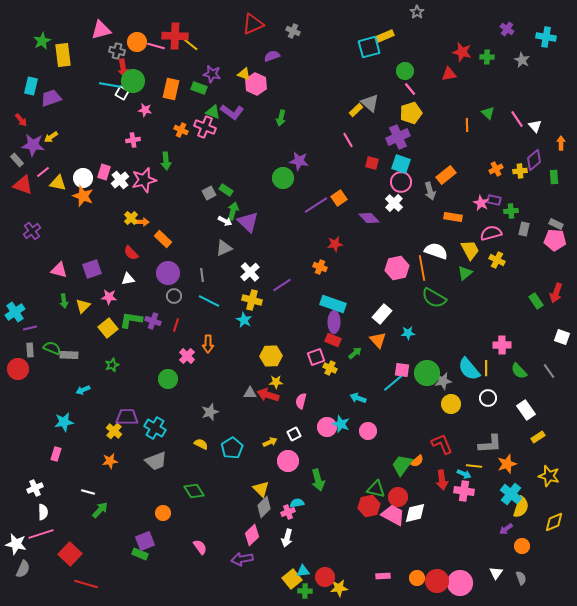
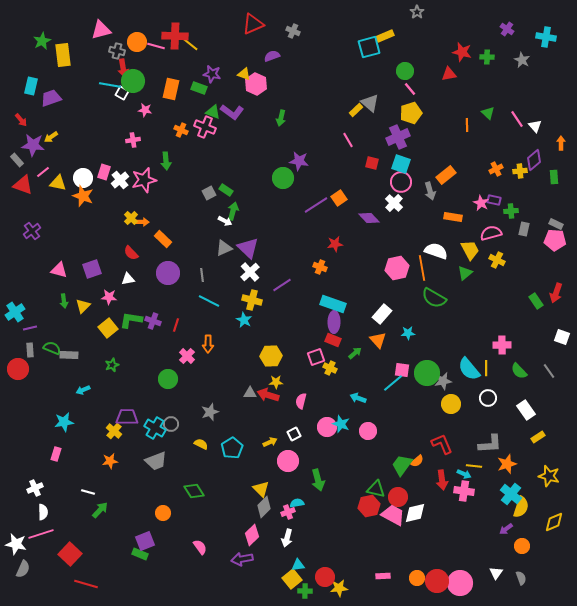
purple triangle at (248, 222): moved 26 px down
gray circle at (174, 296): moved 3 px left, 128 px down
cyan triangle at (303, 571): moved 5 px left, 6 px up
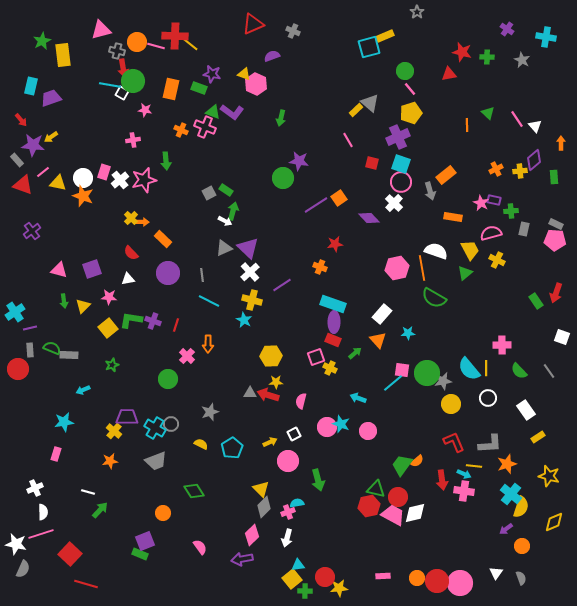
red L-shape at (442, 444): moved 12 px right, 2 px up
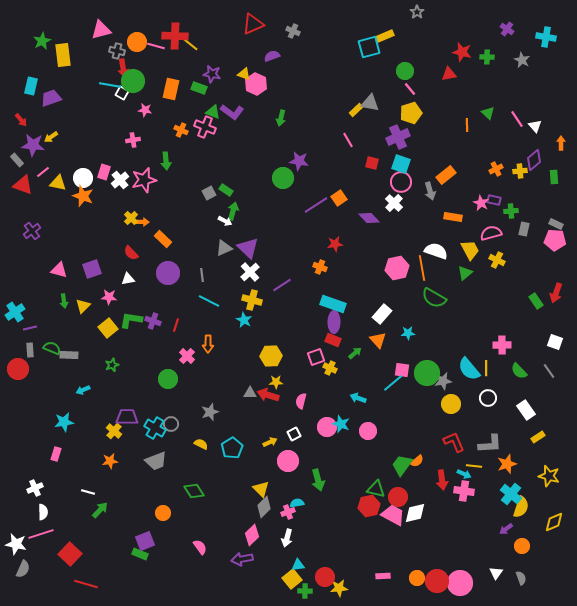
gray triangle at (370, 103): rotated 30 degrees counterclockwise
white square at (562, 337): moved 7 px left, 5 px down
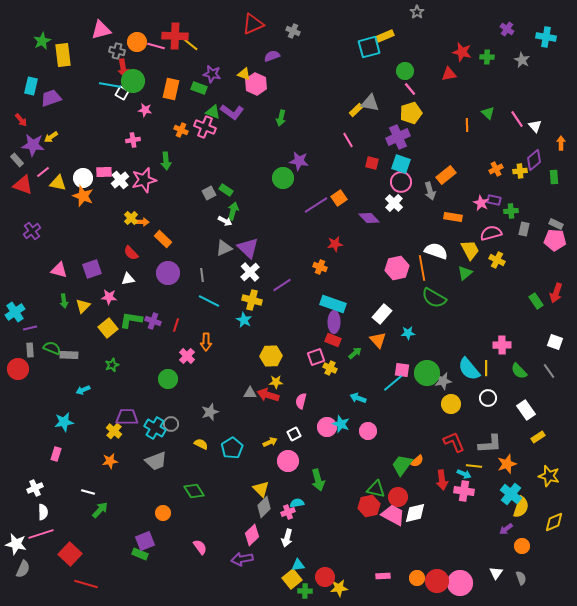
pink rectangle at (104, 172): rotated 70 degrees clockwise
orange arrow at (208, 344): moved 2 px left, 2 px up
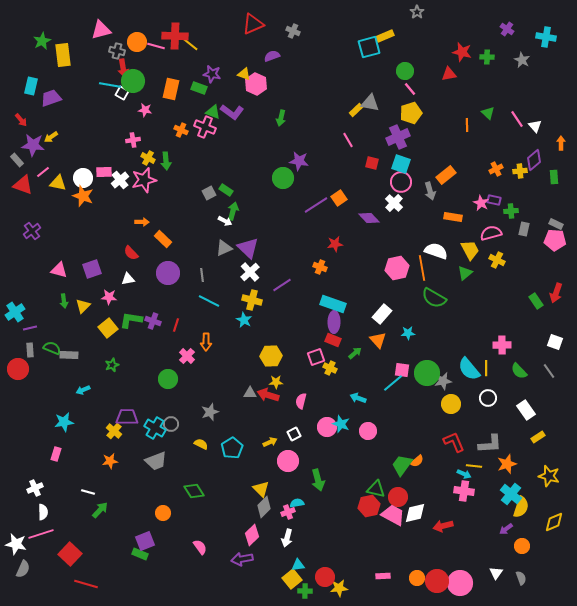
yellow cross at (131, 218): moved 17 px right, 60 px up; rotated 16 degrees counterclockwise
red arrow at (442, 480): moved 1 px right, 46 px down; rotated 84 degrees clockwise
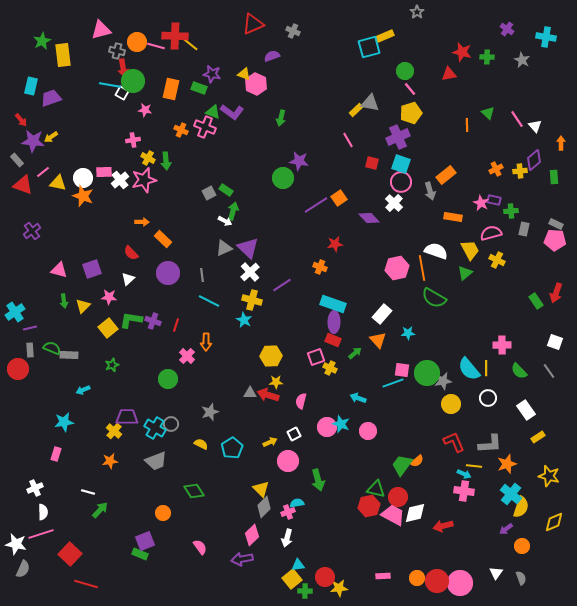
purple star at (33, 145): moved 4 px up
white triangle at (128, 279): rotated 32 degrees counterclockwise
cyan line at (393, 383): rotated 20 degrees clockwise
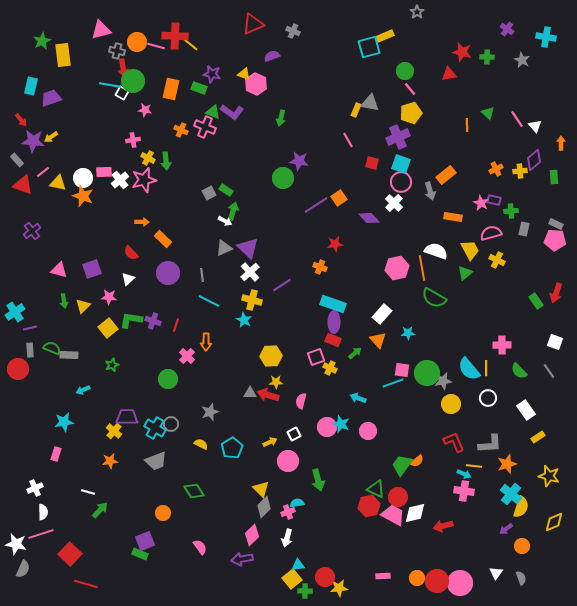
yellow rectangle at (356, 110): rotated 24 degrees counterclockwise
green triangle at (376, 489): rotated 12 degrees clockwise
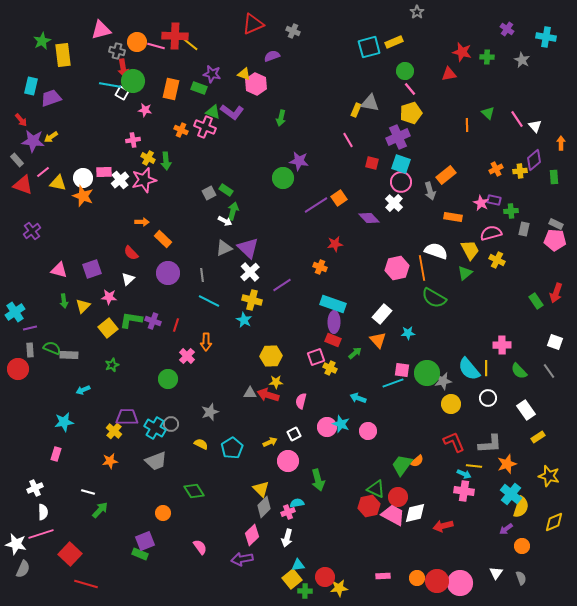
yellow rectangle at (385, 36): moved 9 px right, 6 px down
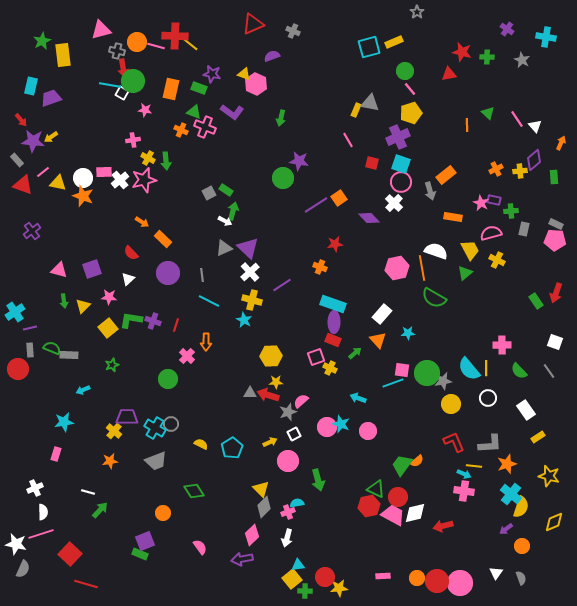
green triangle at (213, 112): moved 19 px left
orange arrow at (561, 143): rotated 24 degrees clockwise
orange arrow at (142, 222): rotated 32 degrees clockwise
pink semicircle at (301, 401): rotated 35 degrees clockwise
gray star at (210, 412): moved 78 px right
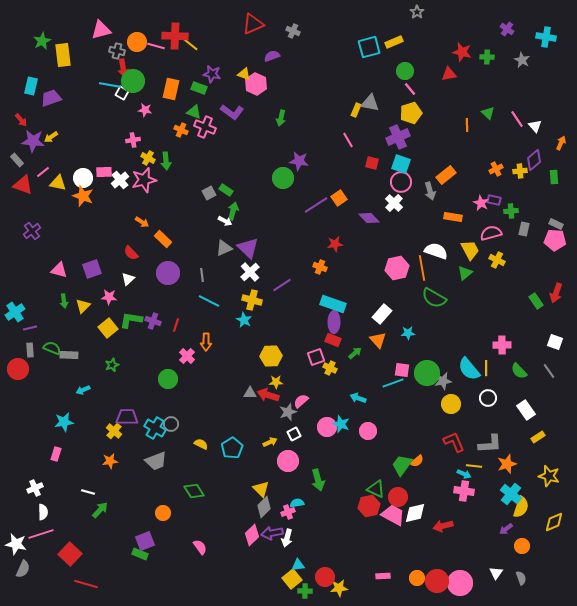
purple arrow at (242, 559): moved 30 px right, 26 px up
